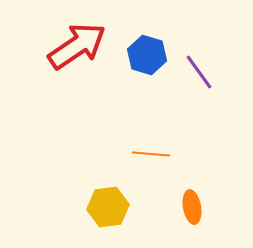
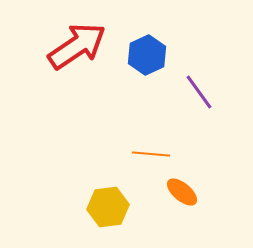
blue hexagon: rotated 18 degrees clockwise
purple line: moved 20 px down
orange ellipse: moved 10 px left, 15 px up; rotated 40 degrees counterclockwise
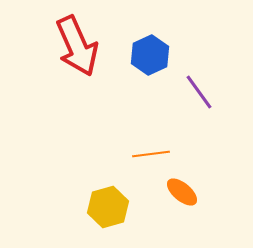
red arrow: rotated 100 degrees clockwise
blue hexagon: moved 3 px right
orange line: rotated 12 degrees counterclockwise
yellow hexagon: rotated 9 degrees counterclockwise
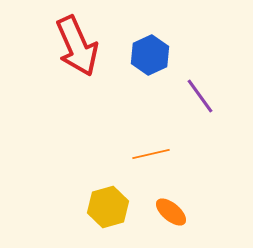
purple line: moved 1 px right, 4 px down
orange line: rotated 6 degrees counterclockwise
orange ellipse: moved 11 px left, 20 px down
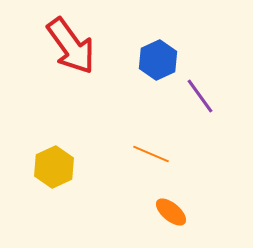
red arrow: moved 6 px left; rotated 12 degrees counterclockwise
blue hexagon: moved 8 px right, 5 px down
orange line: rotated 36 degrees clockwise
yellow hexagon: moved 54 px left, 40 px up; rotated 9 degrees counterclockwise
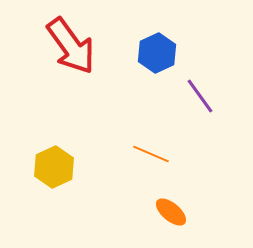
blue hexagon: moved 1 px left, 7 px up
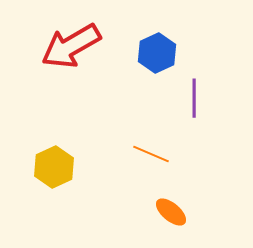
red arrow: rotated 96 degrees clockwise
purple line: moved 6 px left, 2 px down; rotated 36 degrees clockwise
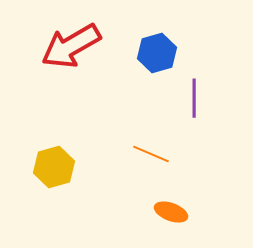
blue hexagon: rotated 9 degrees clockwise
yellow hexagon: rotated 9 degrees clockwise
orange ellipse: rotated 20 degrees counterclockwise
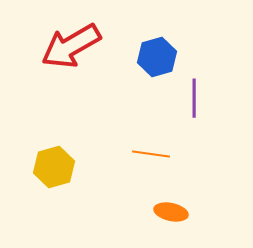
blue hexagon: moved 4 px down
orange line: rotated 15 degrees counterclockwise
orange ellipse: rotated 8 degrees counterclockwise
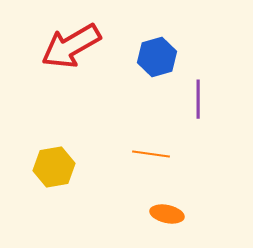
purple line: moved 4 px right, 1 px down
yellow hexagon: rotated 6 degrees clockwise
orange ellipse: moved 4 px left, 2 px down
